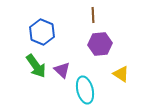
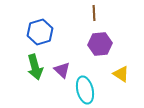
brown line: moved 1 px right, 2 px up
blue hexagon: moved 2 px left; rotated 20 degrees clockwise
green arrow: moved 1 px left, 1 px down; rotated 20 degrees clockwise
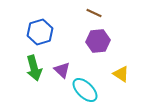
brown line: rotated 63 degrees counterclockwise
purple hexagon: moved 2 px left, 3 px up
green arrow: moved 1 px left, 1 px down
cyan ellipse: rotated 32 degrees counterclockwise
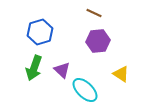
green arrow: rotated 35 degrees clockwise
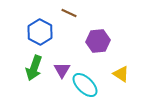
brown line: moved 25 px left
blue hexagon: rotated 15 degrees counterclockwise
purple triangle: rotated 18 degrees clockwise
cyan ellipse: moved 5 px up
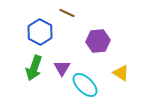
brown line: moved 2 px left
purple triangle: moved 2 px up
yellow triangle: moved 1 px up
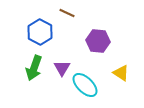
purple hexagon: rotated 10 degrees clockwise
